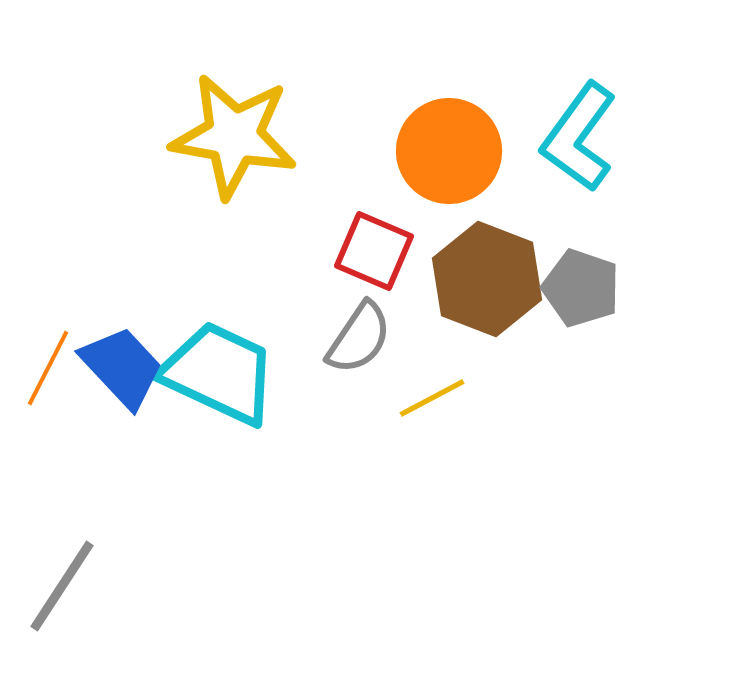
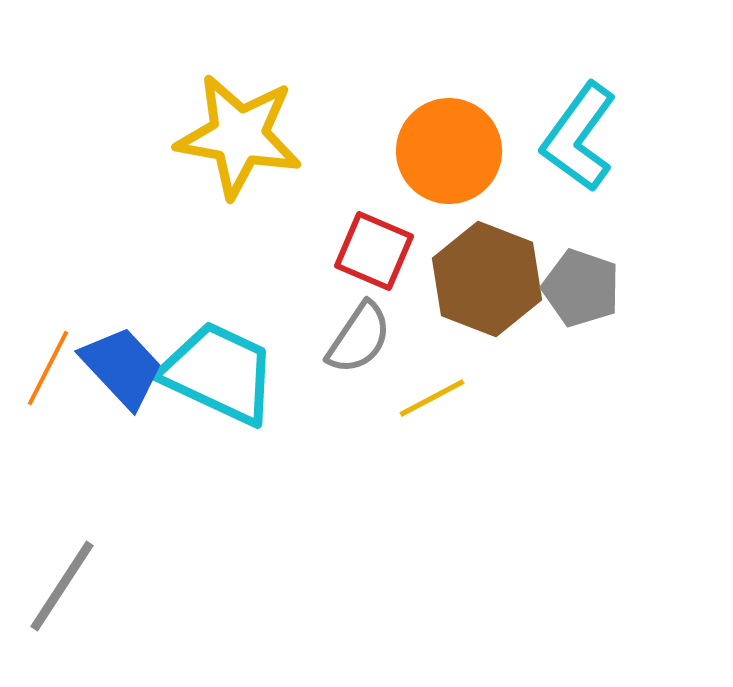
yellow star: moved 5 px right
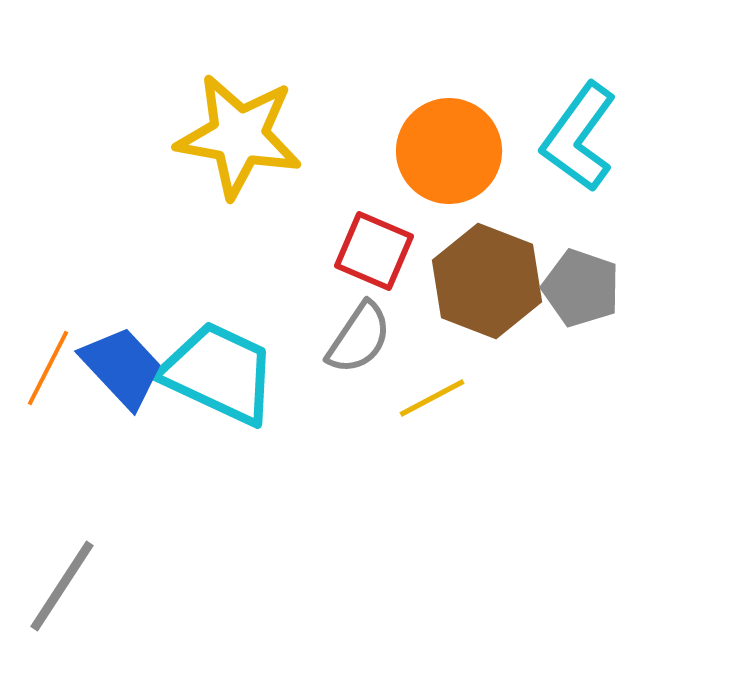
brown hexagon: moved 2 px down
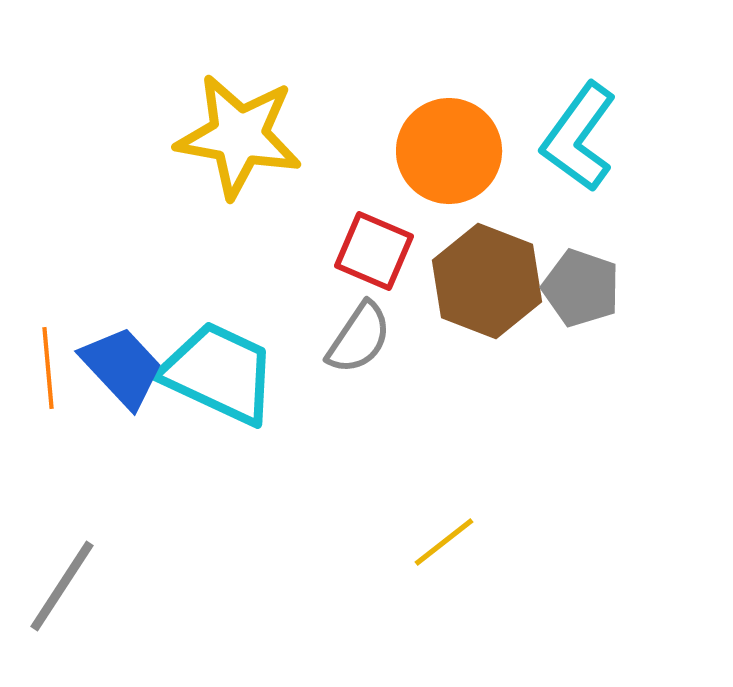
orange line: rotated 32 degrees counterclockwise
yellow line: moved 12 px right, 144 px down; rotated 10 degrees counterclockwise
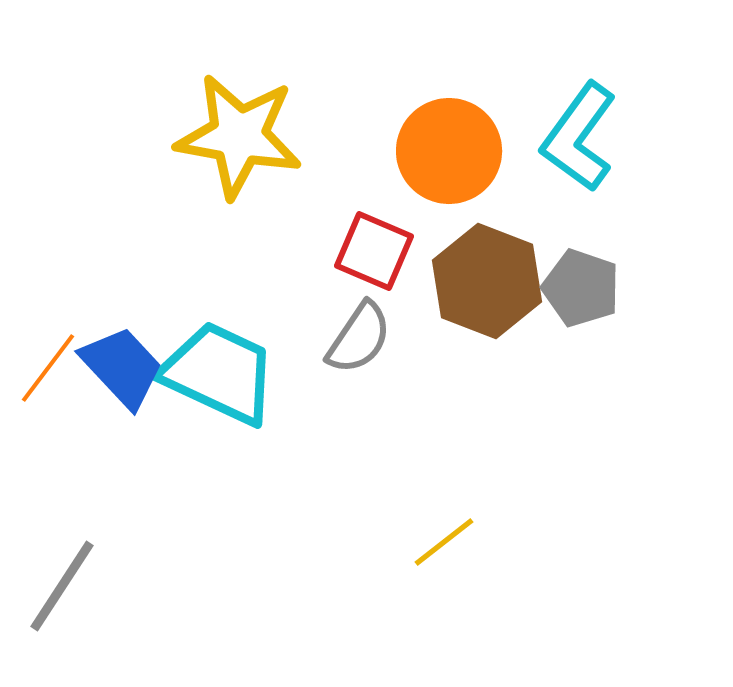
orange line: rotated 42 degrees clockwise
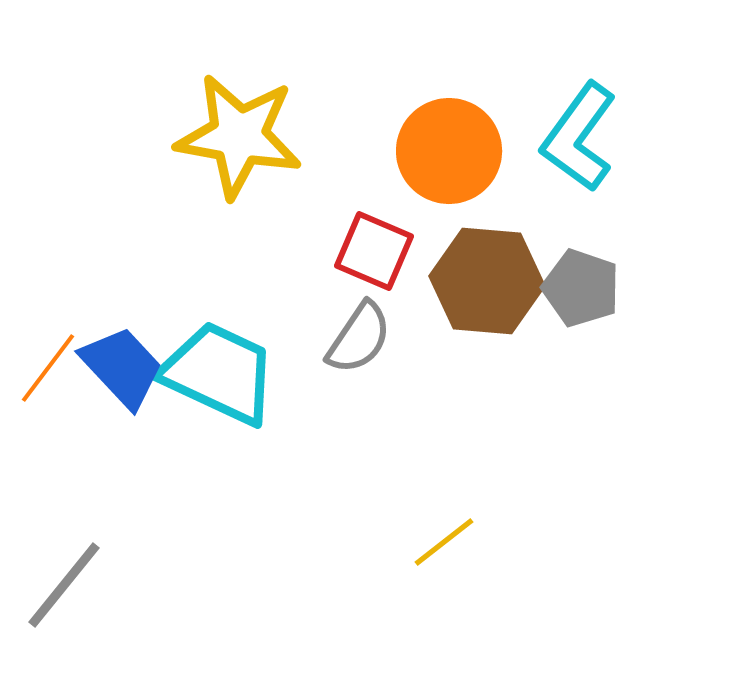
brown hexagon: rotated 16 degrees counterclockwise
gray line: moved 2 px right, 1 px up; rotated 6 degrees clockwise
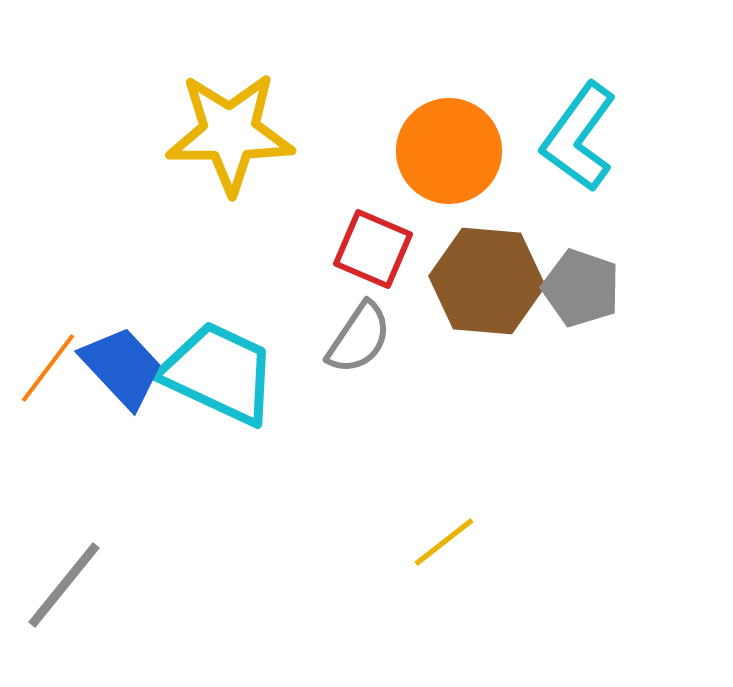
yellow star: moved 9 px left, 3 px up; rotated 10 degrees counterclockwise
red square: moved 1 px left, 2 px up
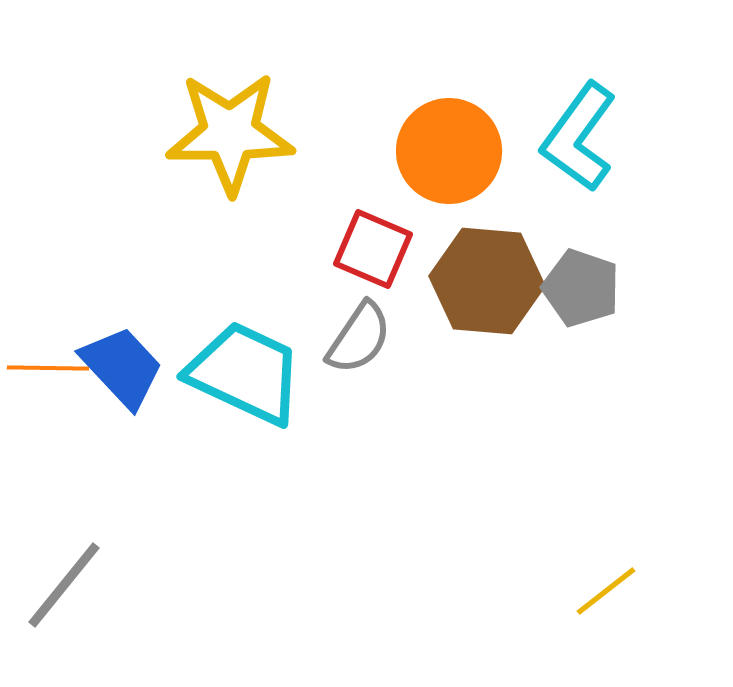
orange line: rotated 54 degrees clockwise
cyan trapezoid: moved 26 px right
yellow line: moved 162 px right, 49 px down
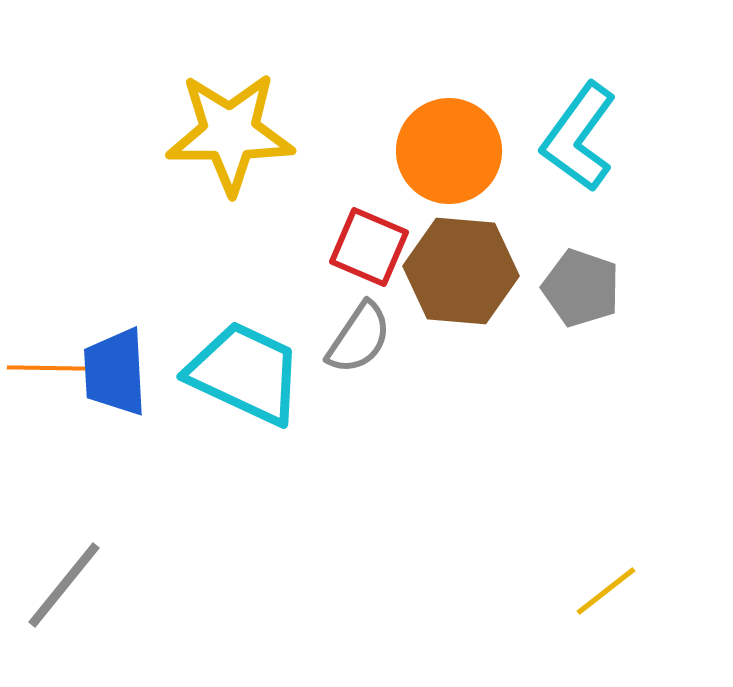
red square: moved 4 px left, 2 px up
brown hexagon: moved 26 px left, 10 px up
blue trapezoid: moved 7 px left, 5 px down; rotated 140 degrees counterclockwise
